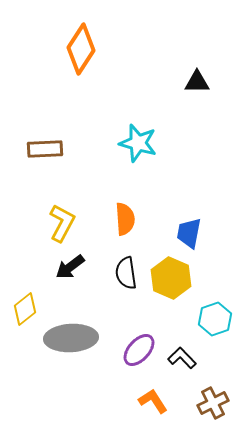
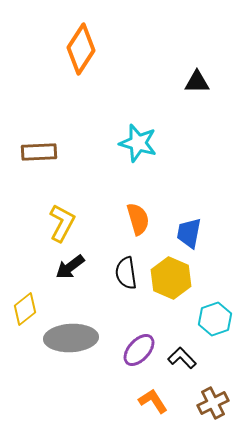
brown rectangle: moved 6 px left, 3 px down
orange semicircle: moved 13 px right; rotated 12 degrees counterclockwise
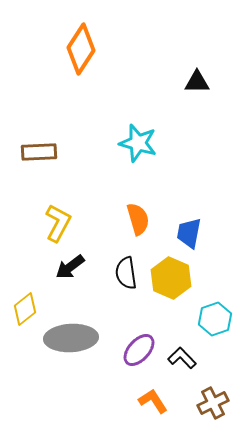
yellow L-shape: moved 4 px left
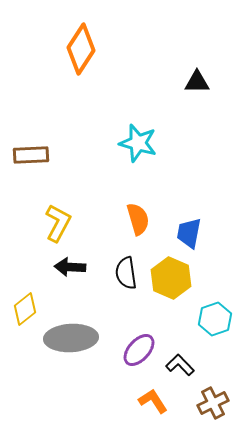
brown rectangle: moved 8 px left, 3 px down
black arrow: rotated 40 degrees clockwise
black L-shape: moved 2 px left, 7 px down
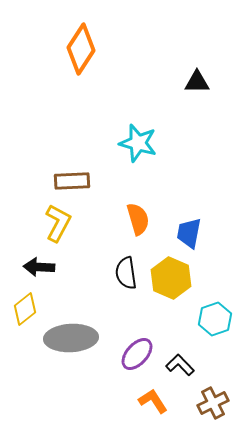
brown rectangle: moved 41 px right, 26 px down
black arrow: moved 31 px left
purple ellipse: moved 2 px left, 4 px down
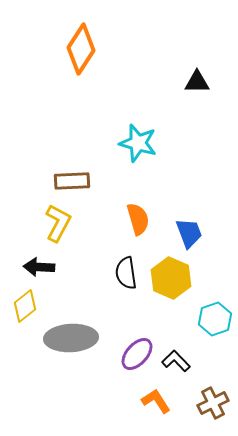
blue trapezoid: rotated 148 degrees clockwise
yellow diamond: moved 3 px up
black L-shape: moved 4 px left, 4 px up
orange L-shape: moved 3 px right
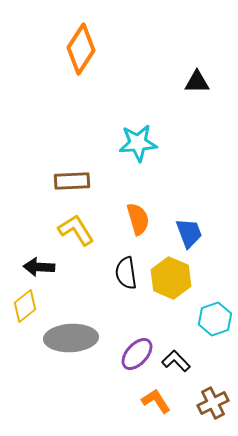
cyan star: rotated 21 degrees counterclockwise
yellow L-shape: moved 18 px right, 7 px down; rotated 60 degrees counterclockwise
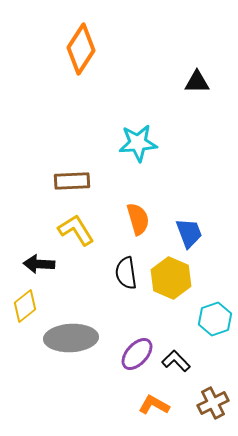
black arrow: moved 3 px up
orange L-shape: moved 2 px left, 4 px down; rotated 28 degrees counterclockwise
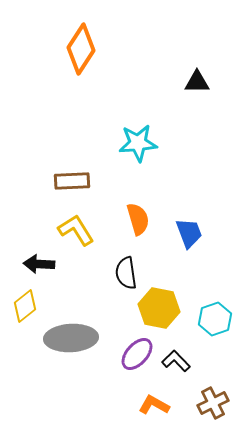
yellow hexagon: moved 12 px left, 30 px down; rotated 12 degrees counterclockwise
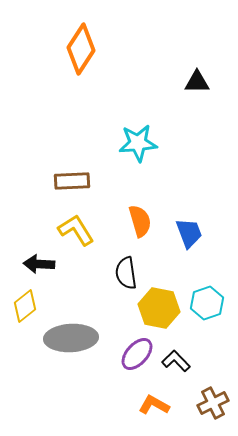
orange semicircle: moved 2 px right, 2 px down
cyan hexagon: moved 8 px left, 16 px up
